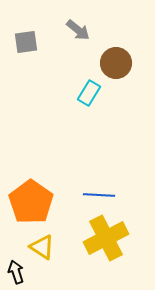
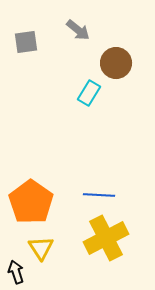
yellow triangle: moved 1 px left, 1 px down; rotated 24 degrees clockwise
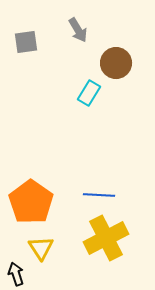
gray arrow: rotated 20 degrees clockwise
black arrow: moved 2 px down
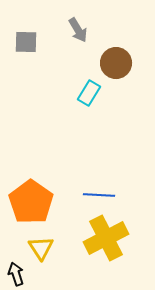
gray square: rotated 10 degrees clockwise
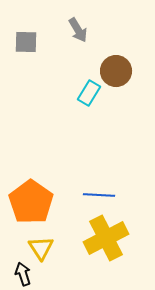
brown circle: moved 8 px down
black arrow: moved 7 px right
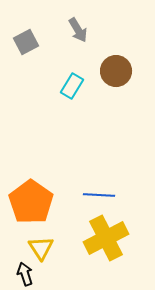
gray square: rotated 30 degrees counterclockwise
cyan rectangle: moved 17 px left, 7 px up
black arrow: moved 2 px right
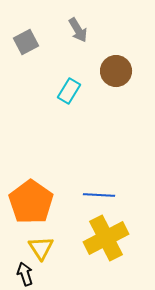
cyan rectangle: moved 3 px left, 5 px down
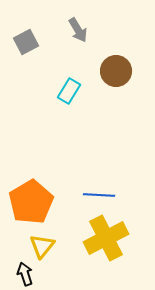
orange pentagon: rotated 6 degrees clockwise
yellow triangle: moved 1 px right, 2 px up; rotated 12 degrees clockwise
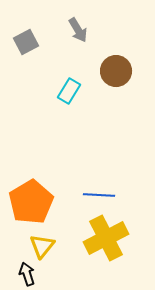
black arrow: moved 2 px right
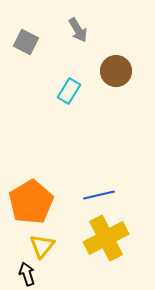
gray square: rotated 35 degrees counterclockwise
blue line: rotated 16 degrees counterclockwise
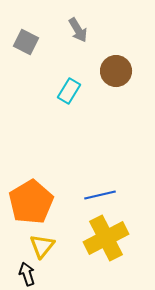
blue line: moved 1 px right
